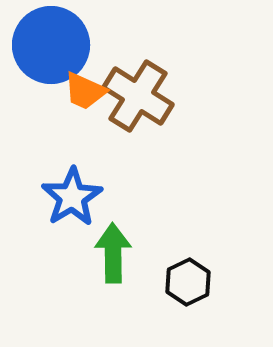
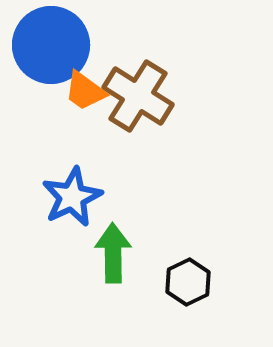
orange trapezoid: rotated 12 degrees clockwise
blue star: rotated 6 degrees clockwise
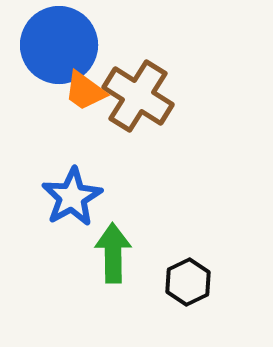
blue circle: moved 8 px right
blue star: rotated 4 degrees counterclockwise
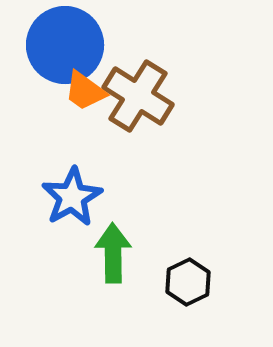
blue circle: moved 6 px right
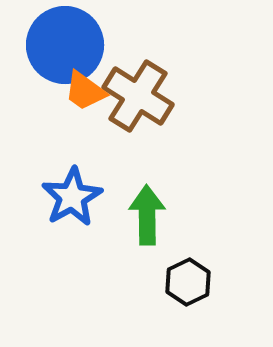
green arrow: moved 34 px right, 38 px up
